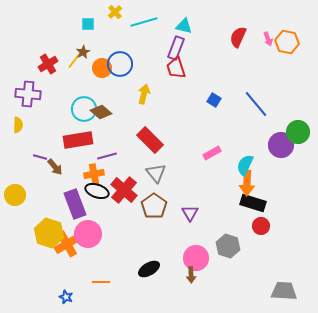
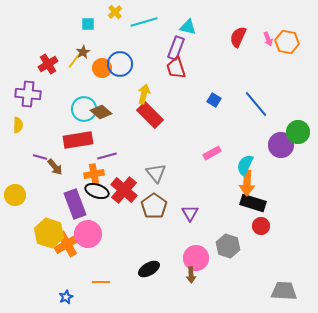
cyan triangle at (184, 26): moved 4 px right, 1 px down
red rectangle at (150, 140): moved 25 px up
blue star at (66, 297): rotated 24 degrees clockwise
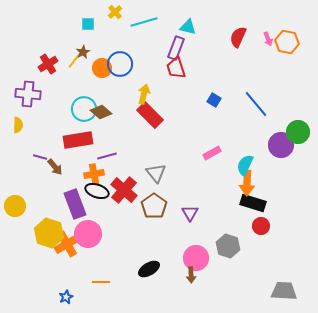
yellow circle at (15, 195): moved 11 px down
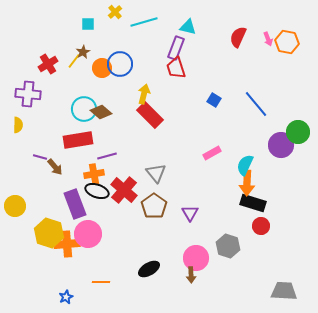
orange cross at (67, 244): rotated 25 degrees clockwise
